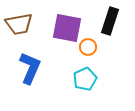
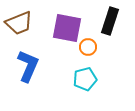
brown trapezoid: moved 1 px up; rotated 12 degrees counterclockwise
blue L-shape: moved 2 px left, 2 px up
cyan pentagon: rotated 10 degrees clockwise
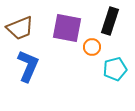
brown trapezoid: moved 1 px right, 5 px down
orange circle: moved 4 px right
cyan pentagon: moved 30 px right, 10 px up
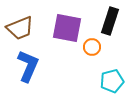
cyan pentagon: moved 3 px left, 12 px down
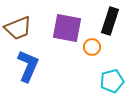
brown trapezoid: moved 2 px left
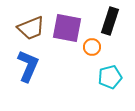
brown trapezoid: moved 13 px right
cyan pentagon: moved 2 px left, 4 px up
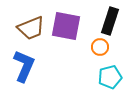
purple square: moved 1 px left, 2 px up
orange circle: moved 8 px right
blue L-shape: moved 4 px left
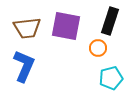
brown trapezoid: moved 4 px left; rotated 16 degrees clockwise
orange circle: moved 2 px left, 1 px down
cyan pentagon: moved 1 px right, 1 px down
